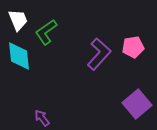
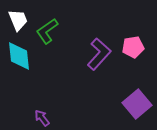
green L-shape: moved 1 px right, 1 px up
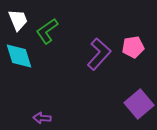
cyan diamond: rotated 12 degrees counterclockwise
purple square: moved 2 px right
purple arrow: rotated 48 degrees counterclockwise
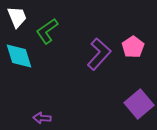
white trapezoid: moved 1 px left, 3 px up
pink pentagon: rotated 25 degrees counterclockwise
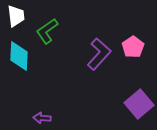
white trapezoid: moved 1 px left, 1 px up; rotated 15 degrees clockwise
cyan diamond: rotated 20 degrees clockwise
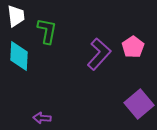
green L-shape: rotated 136 degrees clockwise
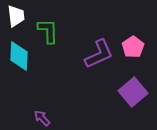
green L-shape: moved 1 px right; rotated 12 degrees counterclockwise
purple L-shape: rotated 24 degrees clockwise
purple square: moved 6 px left, 12 px up
purple arrow: rotated 42 degrees clockwise
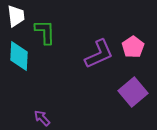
green L-shape: moved 3 px left, 1 px down
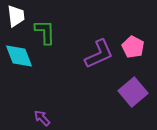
pink pentagon: rotated 10 degrees counterclockwise
cyan diamond: rotated 24 degrees counterclockwise
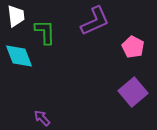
purple L-shape: moved 4 px left, 33 px up
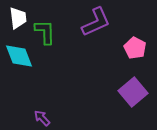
white trapezoid: moved 2 px right, 2 px down
purple L-shape: moved 1 px right, 1 px down
pink pentagon: moved 2 px right, 1 px down
